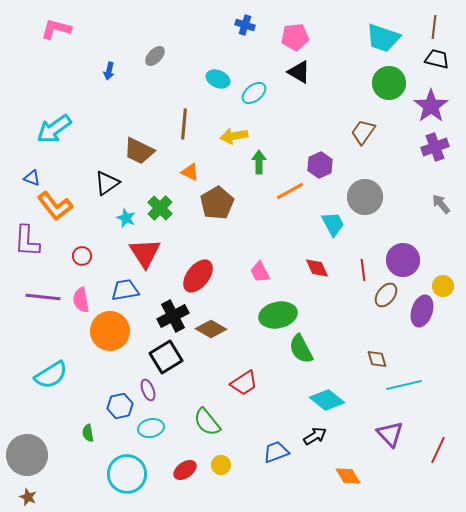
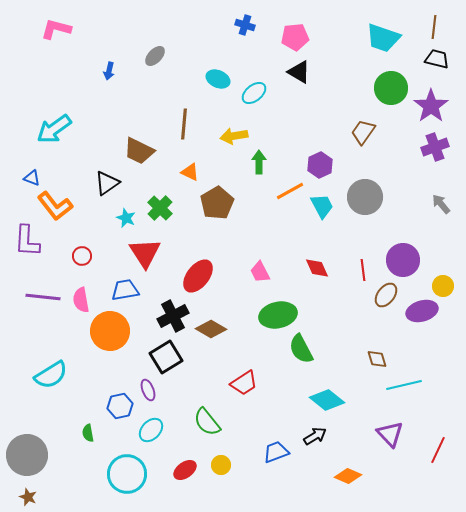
green circle at (389, 83): moved 2 px right, 5 px down
cyan trapezoid at (333, 224): moved 11 px left, 18 px up
purple ellipse at (422, 311): rotated 56 degrees clockwise
cyan ellipse at (151, 428): moved 2 px down; rotated 35 degrees counterclockwise
orange diamond at (348, 476): rotated 36 degrees counterclockwise
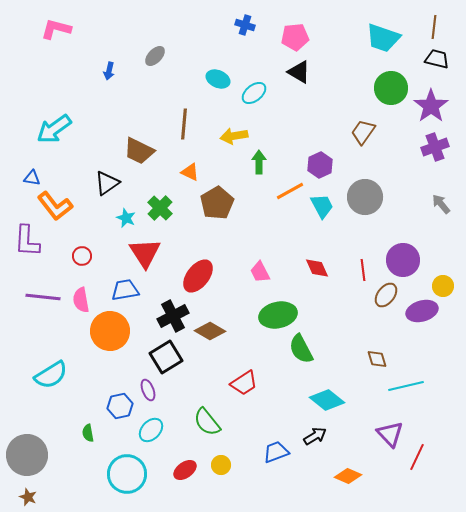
blue triangle at (32, 178): rotated 12 degrees counterclockwise
brown diamond at (211, 329): moved 1 px left, 2 px down
cyan line at (404, 385): moved 2 px right, 1 px down
red line at (438, 450): moved 21 px left, 7 px down
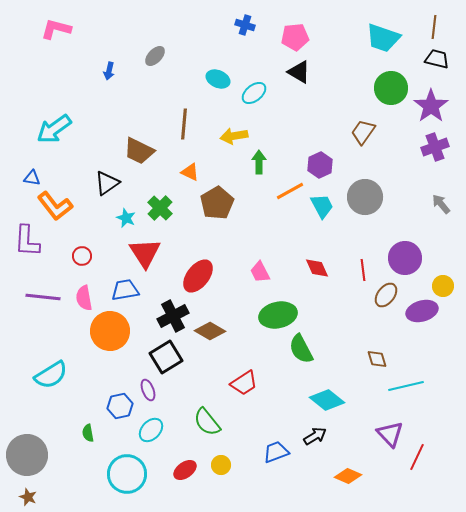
purple circle at (403, 260): moved 2 px right, 2 px up
pink semicircle at (81, 300): moved 3 px right, 2 px up
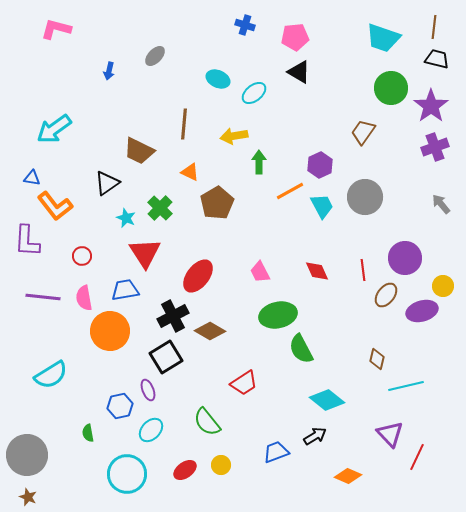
red diamond at (317, 268): moved 3 px down
brown diamond at (377, 359): rotated 30 degrees clockwise
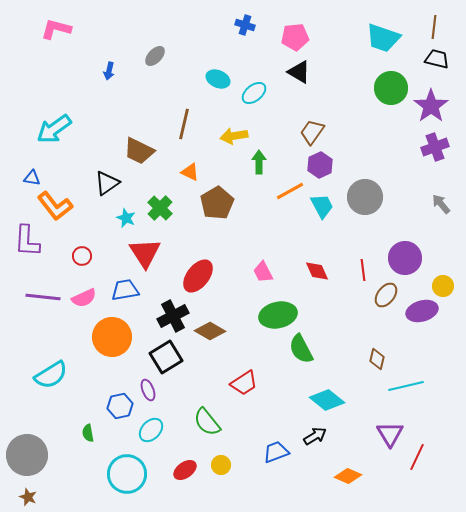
brown line at (184, 124): rotated 8 degrees clockwise
brown trapezoid at (363, 132): moved 51 px left
pink trapezoid at (260, 272): moved 3 px right
pink semicircle at (84, 298): rotated 105 degrees counterclockwise
orange circle at (110, 331): moved 2 px right, 6 px down
purple triangle at (390, 434): rotated 12 degrees clockwise
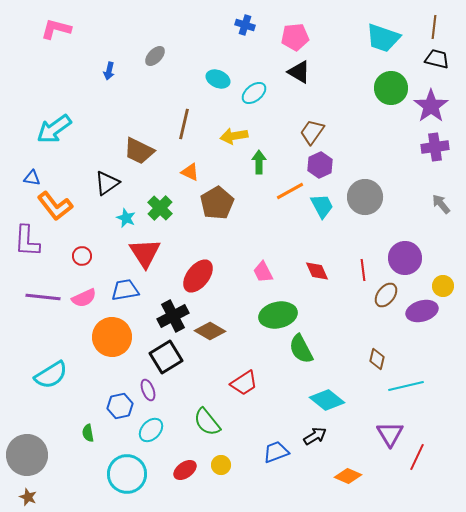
purple cross at (435, 147): rotated 12 degrees clockwise
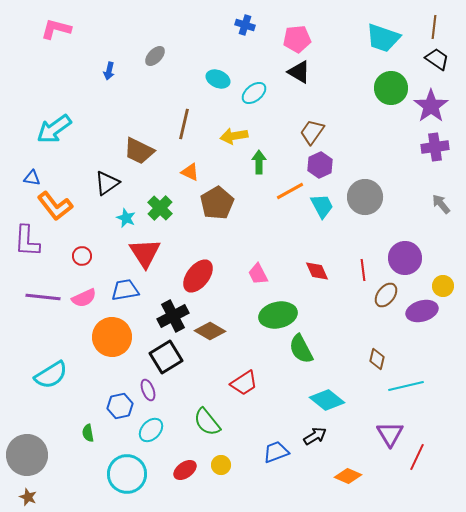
pink pentagon at (295, 37): moved 2 px right, 2 px down
black trapezoid at (437, 59): rotated 20 degrees clockwise
pink trapezoid at (263, 272): moved 5 px left, 2 px down
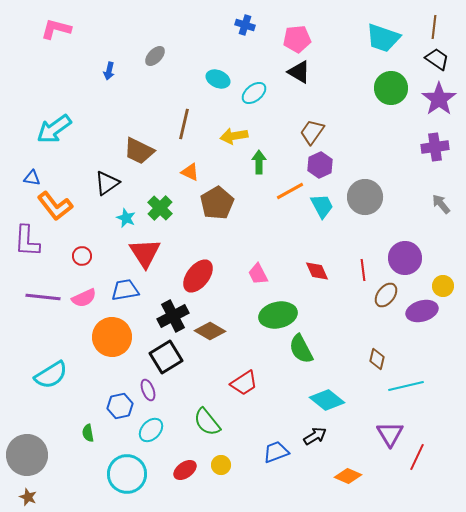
purple star at (431, 106): moved 8 px right, 7 px up
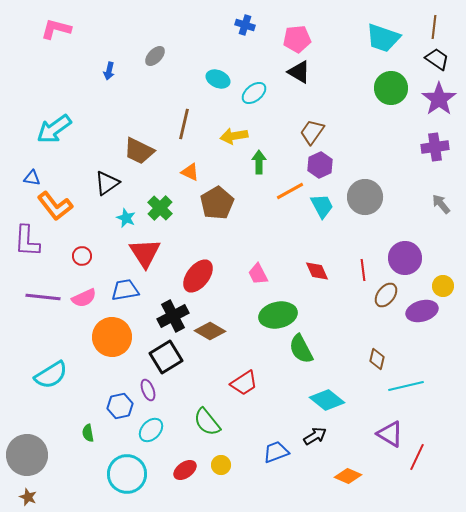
purple triangle at (390, 434): rotated 28 degrees counterclockwise
